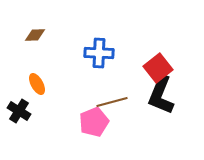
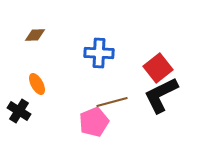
black L-shape: rotated 42 degrees clockwise
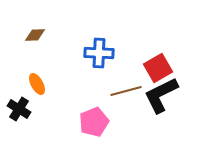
red square: rotated 8 degrees clockwise
brown line: moved 14 px right, 11 px up
black cross: moved 2 px up
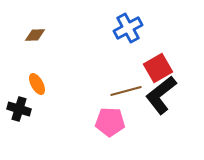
blue cross: moved 29 px right, 25 px up; rotated 32 degrees counterclockwise
black L-shape: rotated 12 degrees counterclockwise
black cross: rotated 15 degrees counterclockwise
pink pentagon: moved 16 px right; rotated 24 degrees clockwise
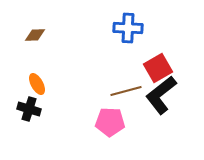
blue cross: rotated 32 degrees clockwise
black cross: moved 10 px right
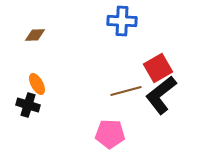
blue cross: moved 6 px left, 7 px up
black cross: moved 1 px left, 4 px up
pink pentagon: moved 12 px down
